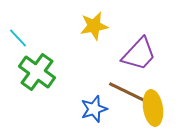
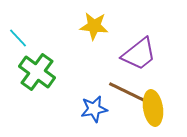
yellow star: rotated 16 degrees clockwise
purple trapezoid: rotated 9 degrees clockwise
blue star: rotated 8 degrees clockwise
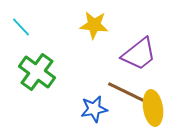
yellow star: moved 1 px up
cyan line: moved 3 px right, 11 px up
brown line: moved 1 px left
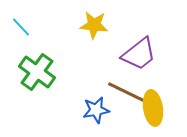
blue star: moved 2 px right, 1 px down
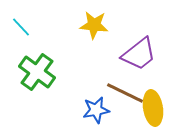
brown line: moved 1 px left, 1 px down
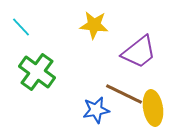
purple trapezoid: moved 2 px up
brown line: moved 1 px left, 1 px down
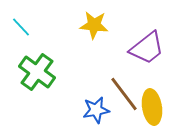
purple trapezoid: moved 8 px right, 4 px up
brown line: rotated 27 degrees clockwise
yellow ellipse: moved 1 px left, 1 px up
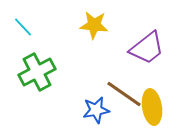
cyan line: moved 2 px right
green cross: rotated 27 degrees clockwise
brown line: rotated 18 degrees counterclockwise
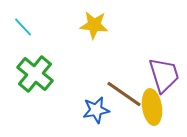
purple trapezoid: moved 17 px right, 27 px down; rotated 69 degrees counterclockwise
green cross: moved 2 px left, 2 px down; rotated 24 degrees counterclockwise
